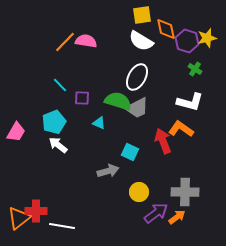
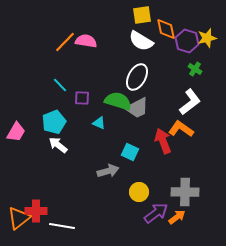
white L-shape: rotated 52 degrees counterclockwise
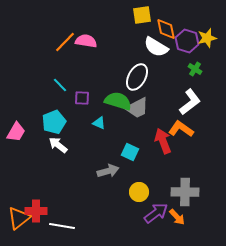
white semicircle: moved 15 px right, 6 px down
orange arrow: rotated 84 degrees clockwise
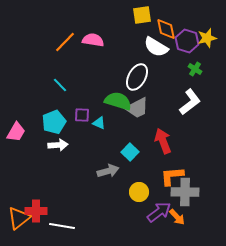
pink semicircle: moved 7 px right, 1 px up
purple square: moved 17 px down
orange L-shape: moved 9 px left, 47 px down; rotated 40 degrees counterclockwise
white arrow: rotated 138 degrees clockwise
cyan square: rotated 18 degrees clockwise
purple arrow: moved 3 px right, 1 px up
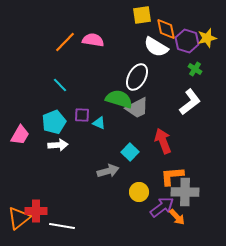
green semicircle: moved 1 px right, 2 px up
pink trapezoid: moved 4 px right, 3 px down
purple arrow: moved 3 px right, 5 px up
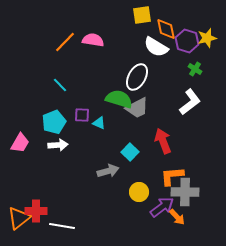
pink trapezoid: moved 8 px down
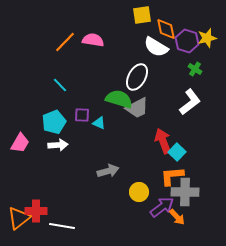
cyan square: moved 47 px right
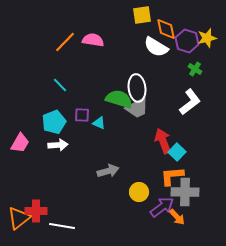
white ellipse: moved 11 px down; rotated 36 degrees counterclockwise
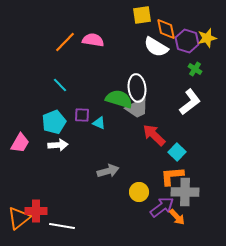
red arrow: moved 9 px left, 6 px up; rotated 25 degrees counterclockwise
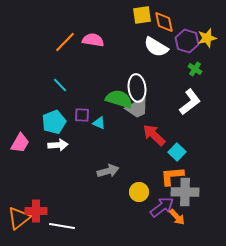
orange diamond: moved 2 px left, 7 px up
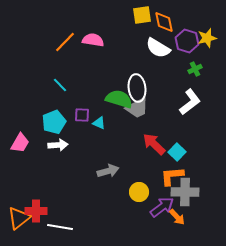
white semicircle: moved 2 px right, 1 px down
green cross: rotated 32 degrees clockwise
red arrow: moved 9 px down
white line: moved 2 px left, 1 px down
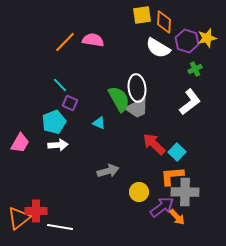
orange diamond: rotated 15 degrees clockwise
green semicircle: rotated 44 degrees clockwise
purple square: moved 12 px left, 12 px up; rotated 21 degrees clockwise
